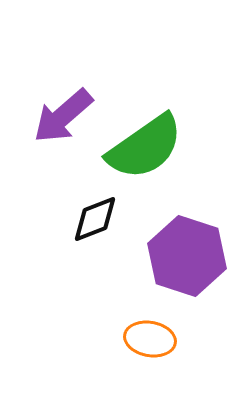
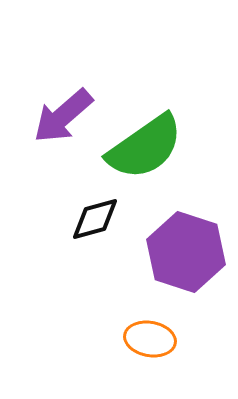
black diamond: rotated 6 degrees clockwise
purple hexagon: moved 1 px left, 4 px up
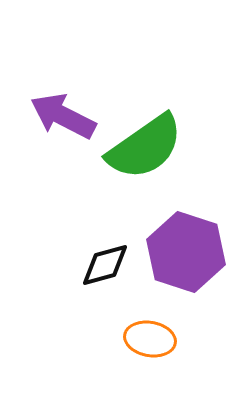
purple arrow: rotated 68 degrees clockwise
black diamond: moved 10 px right, 46 px down
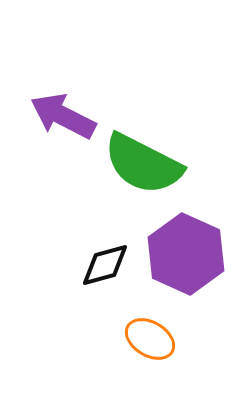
green semicircle: moved 2 px left, 17 px down; rotated 62 degrees clockwise
purple hexagon: moved 2 px down; rotated 6 degrees clockwise
orange ellipse: rotated 21 degrees clockwise
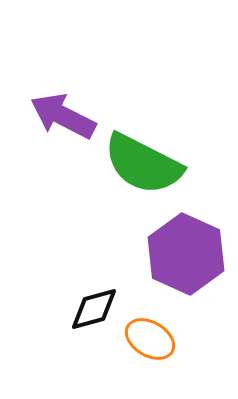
black diamond: moved 11 px left, 44 px down
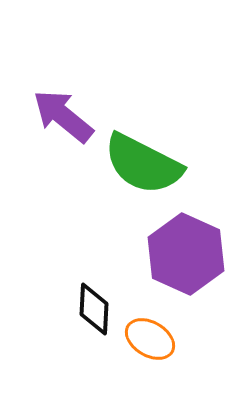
purple arrow: rotated 12 degrees clockwise
black diamond: rotated 72 degrees counterclockwise
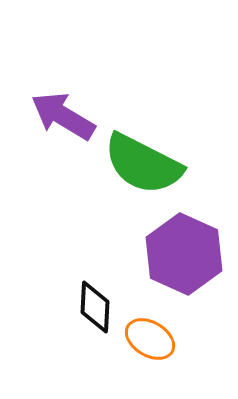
purple arrow: rotated 8 degrees counterclockwise
purple hexagon: moved 2 px left
black diamond: moved 1 px right, 2 px up
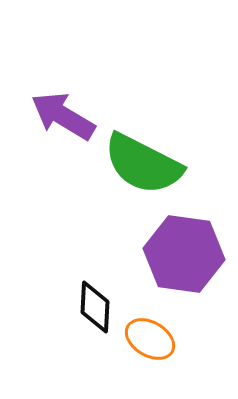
purple hexagon: rotated 16 degrees counterclockwise
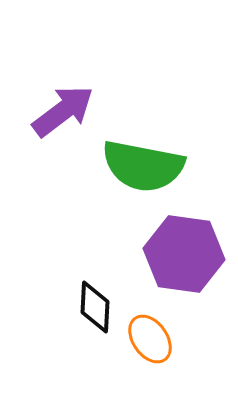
purple arrow: moved 5 px up; rotated 112 degrees clockwise
green semicircle: moved 2 px down; rotated 16 degrees counterclockwise
orange ellipse: rotated 24 degrees clockwise
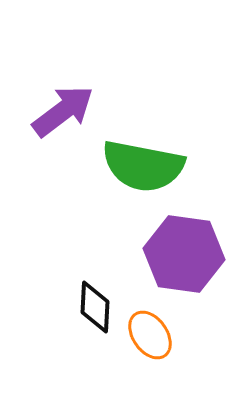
orange ellipse: moved 4 px up
